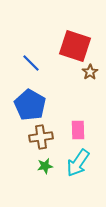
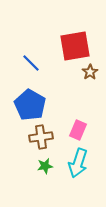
red square: rotated 28 degrees counterclockwise
pink rectangle: rotated 24 degrees clockwise
cyan arrow: rotated 16 degrees counterclockwise
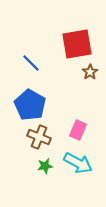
red square: moved 2 px right, 2 px up
brown cross: moved 2 px left; rotated 30 degrees clockwise
cyan arrow: rotated 80 degrees counterclockwise
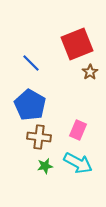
red square: rotated 12 degrees counterclockwise
brown cross: rotated 15 degrees counterclockwise
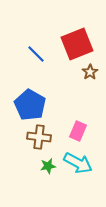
blue line: moved 5 px right, 9 px up
pink rectangle: moved 1 px down
green star: moved 3 px right
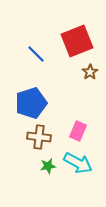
red square: moved 3 px up
blue pentagon: moved 1 px right, 2 px up; rotated 24 degrees clockwise
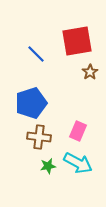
red square: rotated 12 degrees clockwise
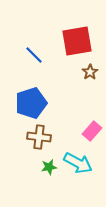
blue line: moved 2 px left, 1 px down
pink rectangle: moved 14 px right; rotated 18 degrees clockwise
green star: moved 1 px right, 1 px down
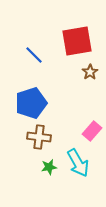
cyan arrow: rotated 32 degrees clockwise
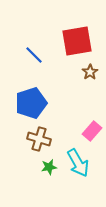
brown cross: moved 2 px down; rotated 10 degrees clockwise
